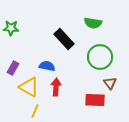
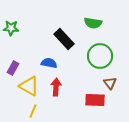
green circle: moved 1 px up
blue semicircle: moved 2 px right, 3 px up
yellow triangle: moved 1 px up
yellow line: moved 2 px left
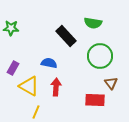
black rectangle: moved 2 px right, 3 px up
brown triangle: moved 1 px right
yellow line: moved 3 px right, 1 px down
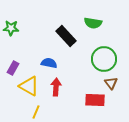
green circle: moved 4 px right, 3 px down
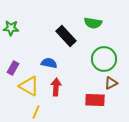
brown triangle: rotated 40 degrees clockwise
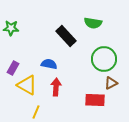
blue semicircle: moved 1 px down
yellow triangle: moved 2 px left, 1 px up
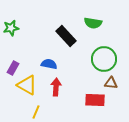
green star: rotated 14 degrees counterclockwise
brown triangle: rotated 32 degrees clockwise
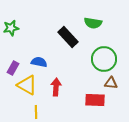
black rectangle: moved 2 px right, 1 px down
blue semicircle: moved 10 px left, 2 px up
yellow line: rotated 24 degrees counterclockwise
